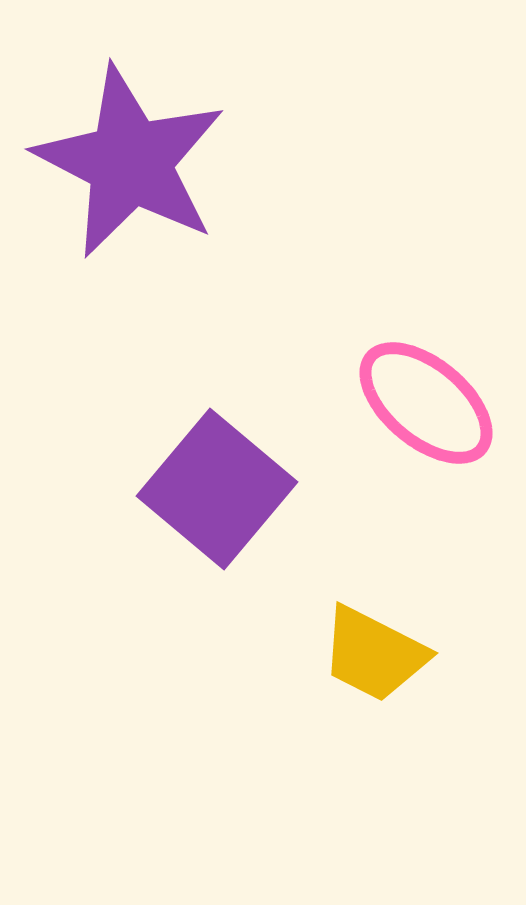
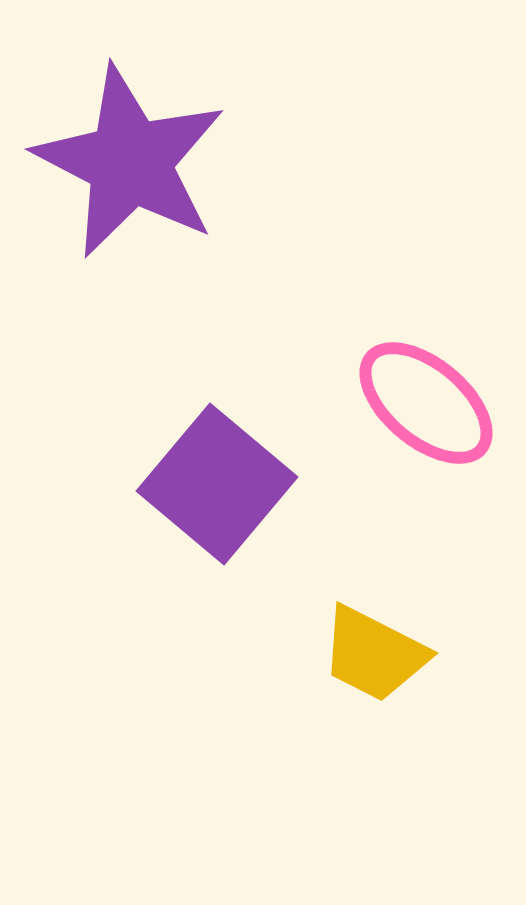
purple square: moved 5 px up
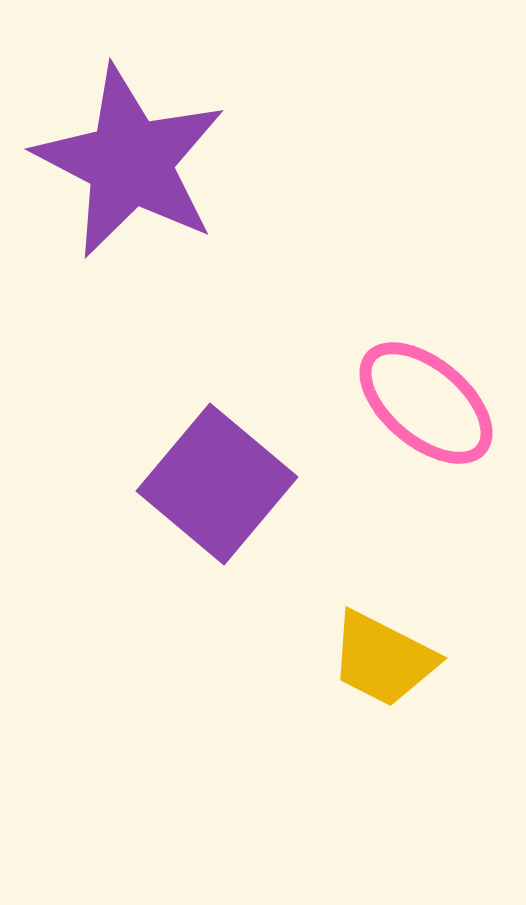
yellow trapezoid: moved 9 px right, 5 px down
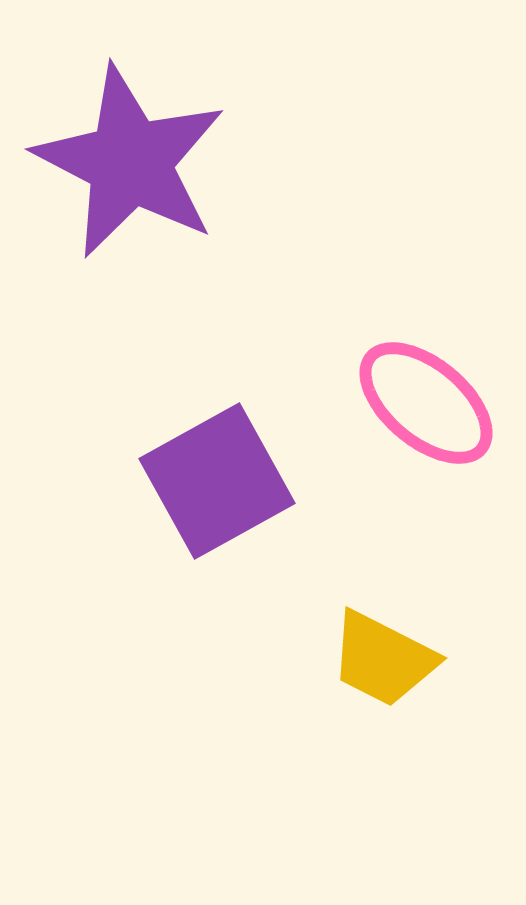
purple square: moved 3 px up; rotated 21 degrees clockwise
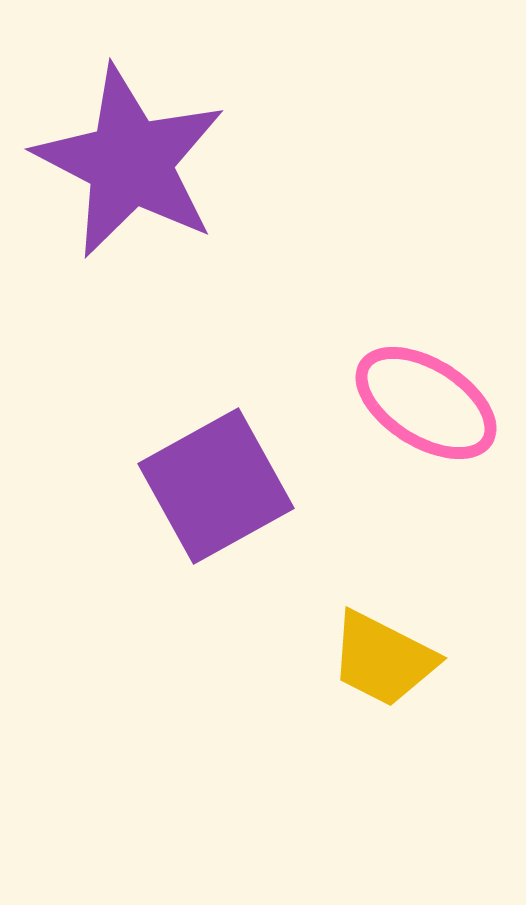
pink ellipse: rotated 8 degrees counterclockwise
purple square: moved 1 px left, 5 px down
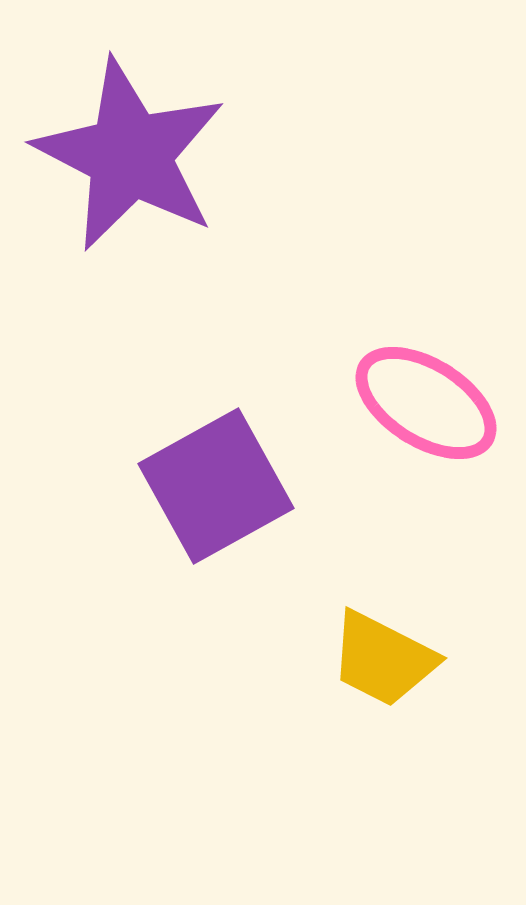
purple star: moved 7 px up
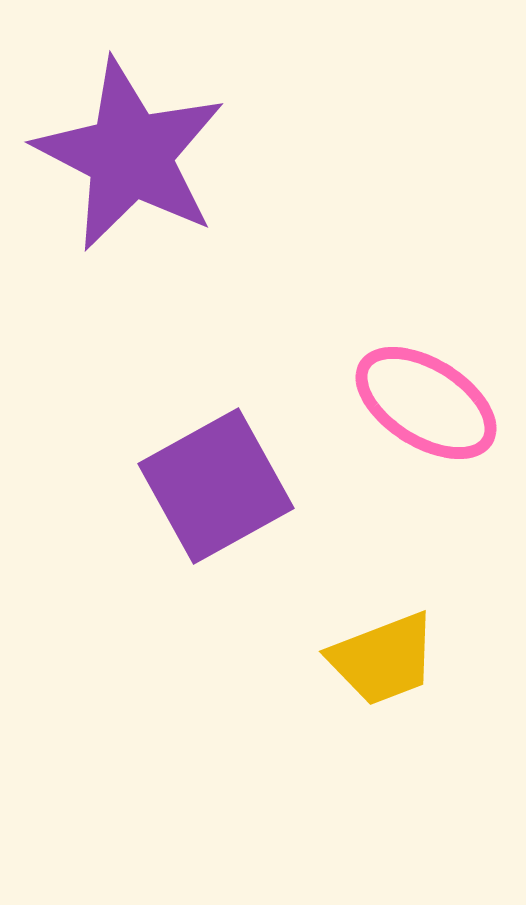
yellow trapezoid: rotated 48 degrees counterclockwise
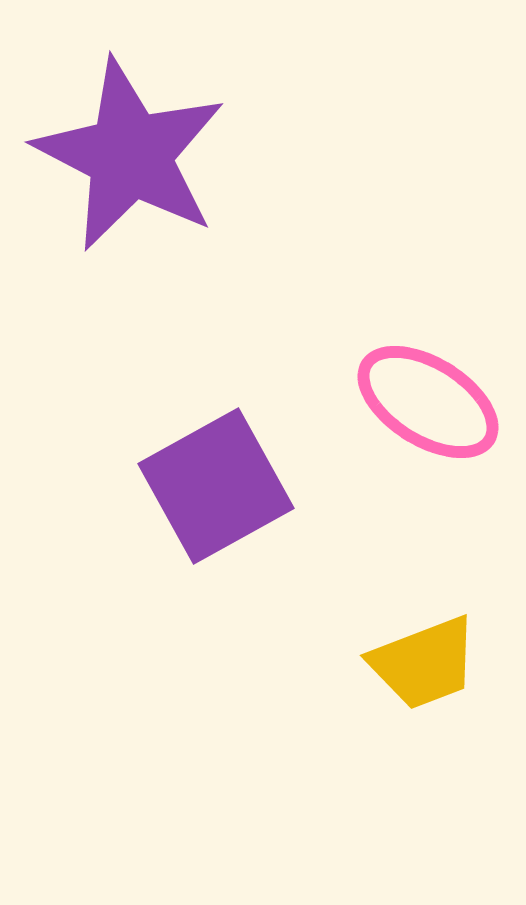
pink ellipse: moved 2 px right, 1 px up
yellow trapezoid: moved 41 px right, 4 px down
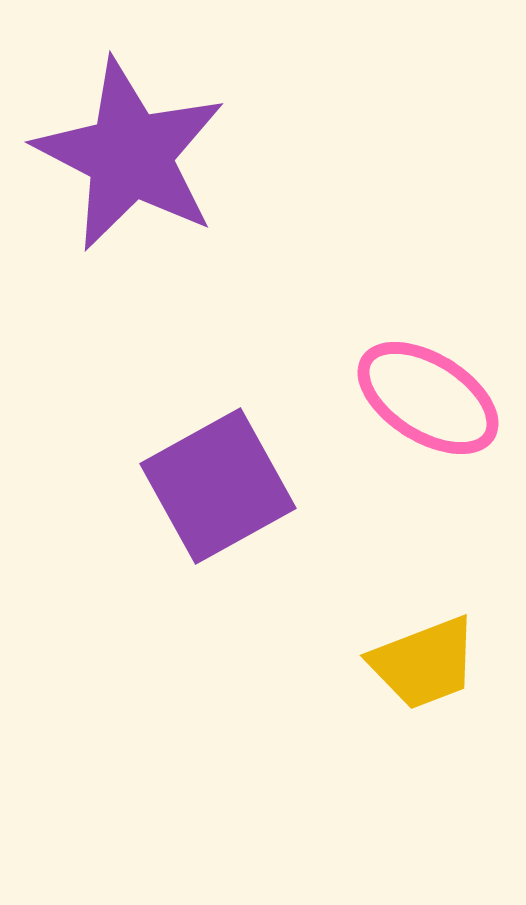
pink ellipse: moved 4 px up
purple square: moved 2 px right
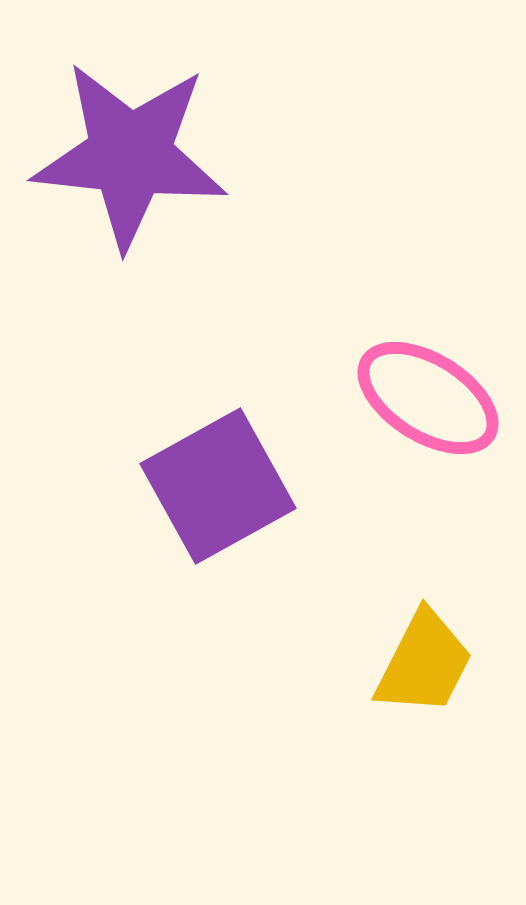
purple star: rotated 21 degrees counterclockwise
yellow trapezoid: rotated 42 degrees counterclockwise
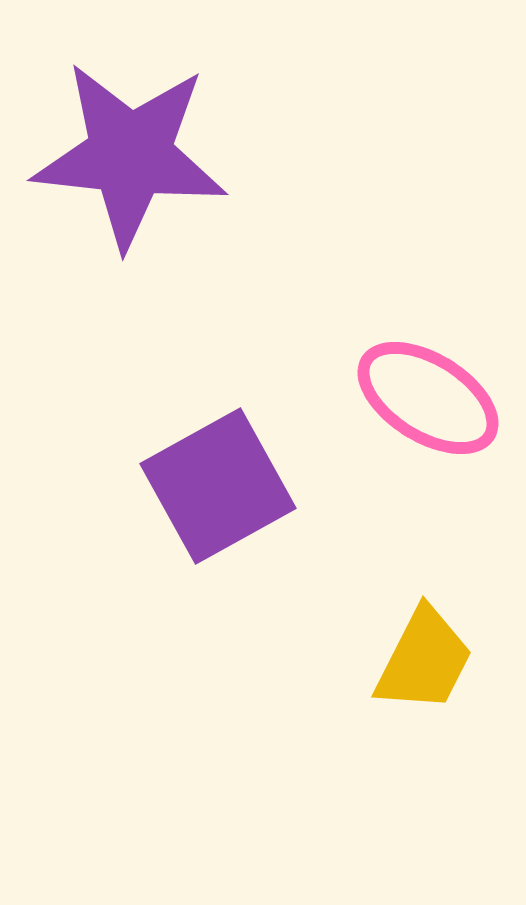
yellow trapezoid: moved 3 px up
